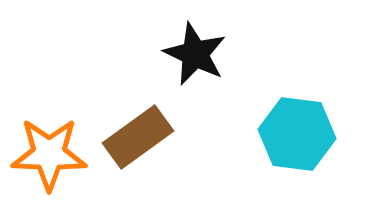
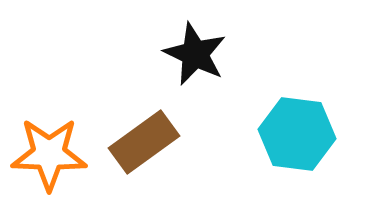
brown rectangle: moved 6 px right, 5 px down
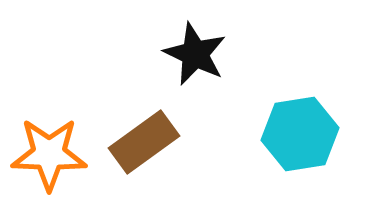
cyan hexagon: moved 3 px right; rotated 16 degrees counterclockwise
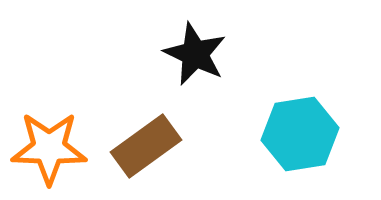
brown rectangle: moved 2 px right, 4 px down
orange star: moved 6 px up
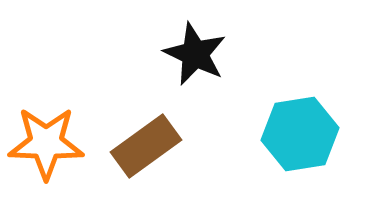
orange star: moved 3 px left, 5 px up
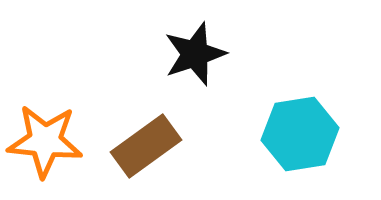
black star: rotated 28 degrees clockwise
orange star: moved 1 px left, 2 px up; rotated 4 degrees clockwise
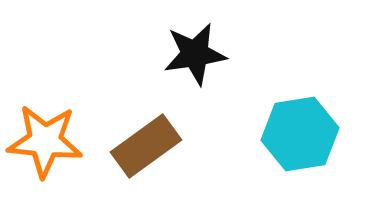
black star: rotated 10 degrees clockwise
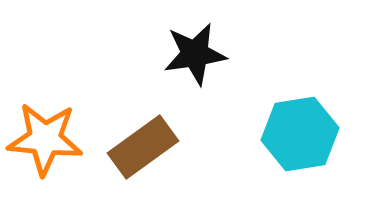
orange star: moved 2 px up
brown rectangle: moved 3 px left, 1 px down
